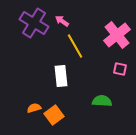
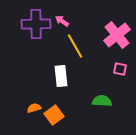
purple cross: moved 2 px right, 1 px down; rotated 32 degrees counterclockwise
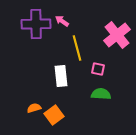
yellow line: moved 2 px right, 2 px down; rotated 15 degrees clockwise
pink square: moved 22 px left
green semicircle: moved 1 px left, 7 px up
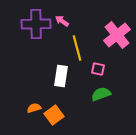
white rectangle: rotated 15 degrees clockwise
green semicircle: rotated 24 degrees counterclockwise
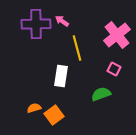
pink square: moved 16 px right; rotated 16 degrees clockwise
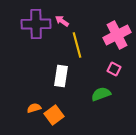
pink cross: rotated 12 degrees clockwise
yellow line: moved 3 px up
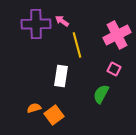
green semicircle: rotated 42 degrees counterclockwise
